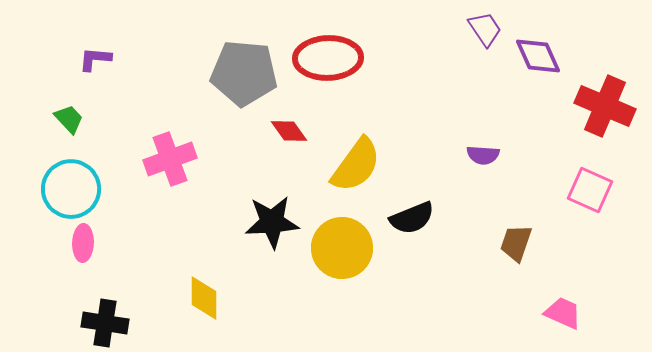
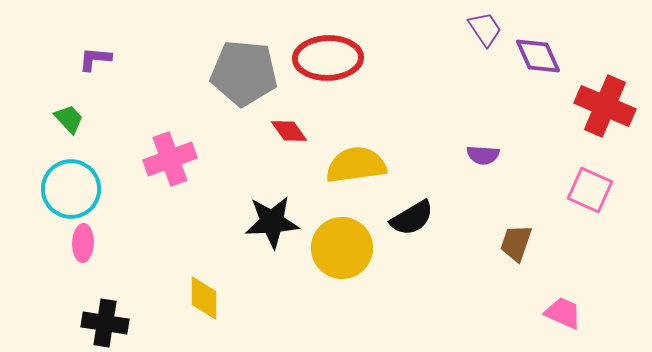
yellow semicircle: rotated 134 degrees counterclockwise
black semicircle: rotated 9 degrees counterclockwise
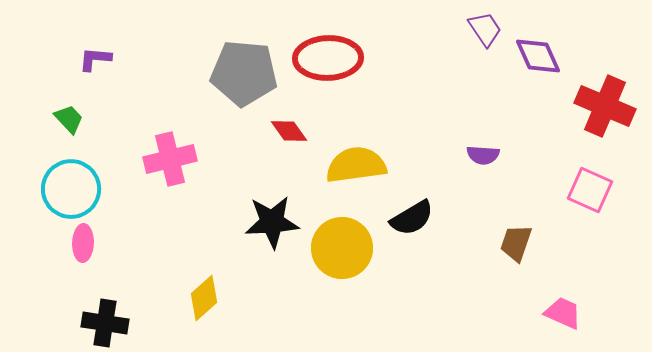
pink cross: rotated 6 degrees clockwise
yellow diamond: rotated 48 degrees clockwise
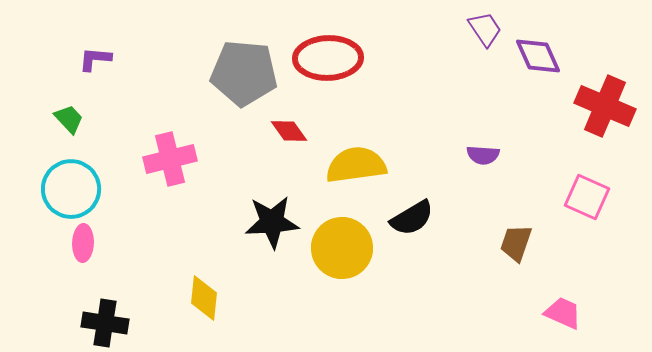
pink square: moved 3 px left, 7 px down
yellow diamond: rotated 42 degrees counterclockwise
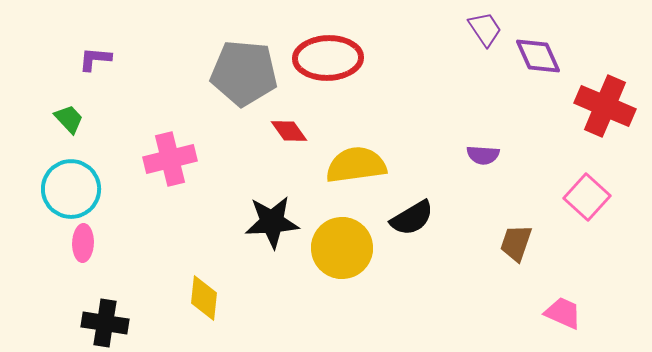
pink square: rotated 18 degrees clockwise
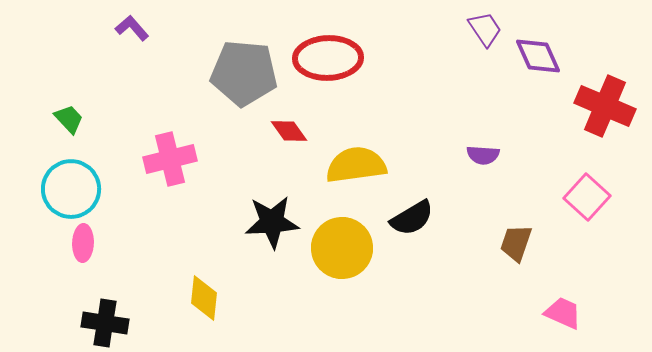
purple L-shape: moved 37 px right, 31 px up; rotated 44 degrees clockwise
